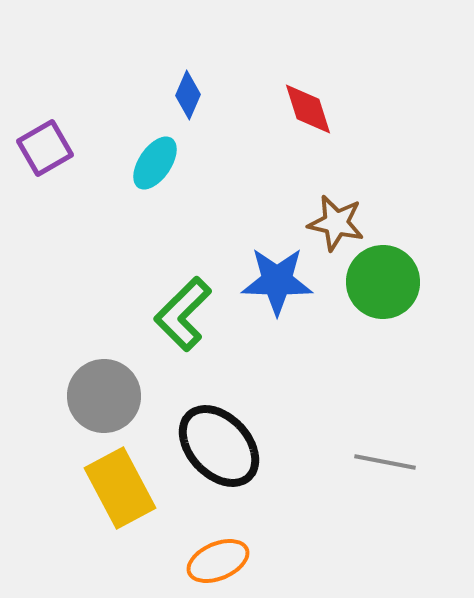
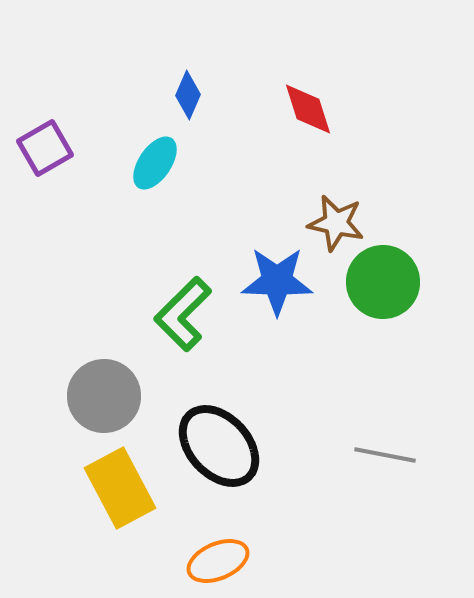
gray line: moved 7 px up
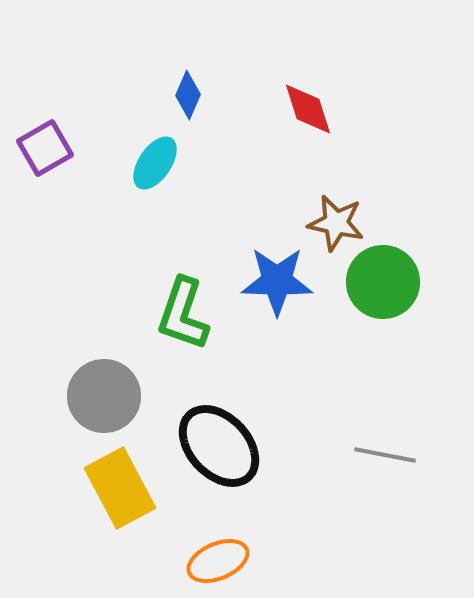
green L-shape: rotated 26 degrees counterclockwise
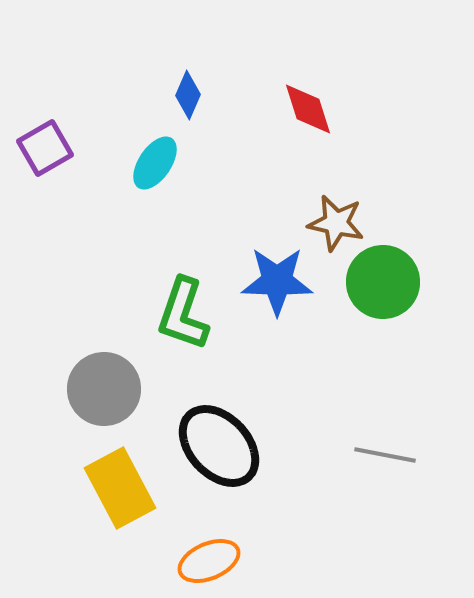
gray circle: moved 7 px up
orange ellipse: moved 9 px left
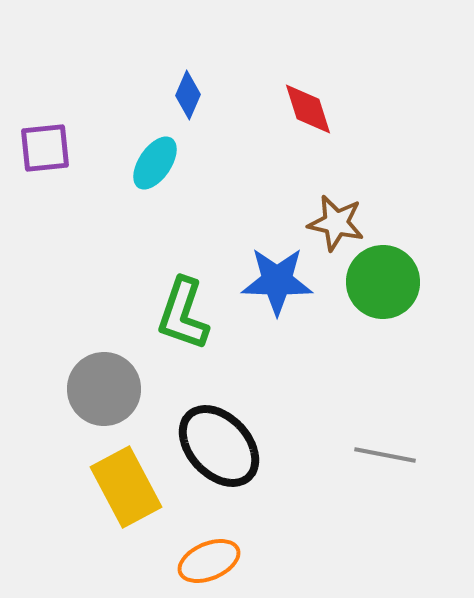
purple square: rotated 24 degrees clockwise
yellow rectangle: moved 6 px right, 1 px up
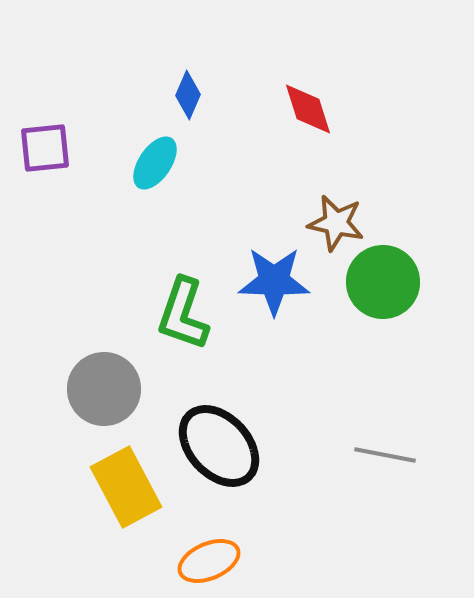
blue star: moved 3 px left
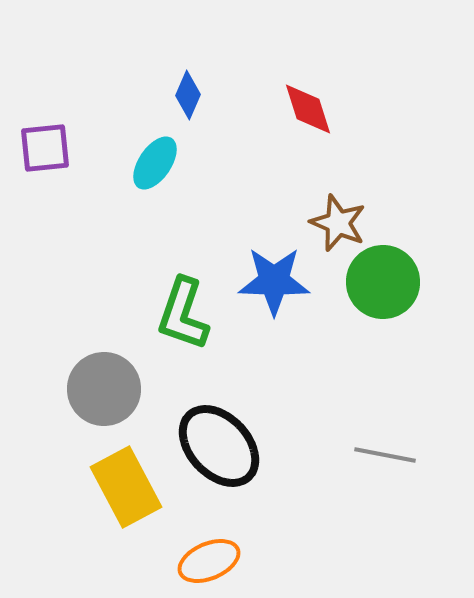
brown star: moved 2 px right; rotated 10 degrees clockwise
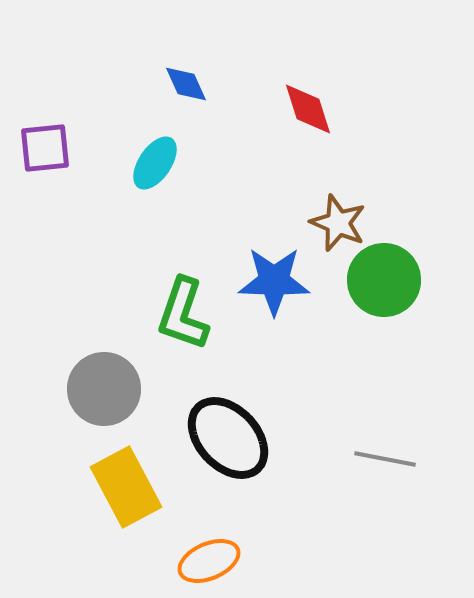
blue diamond: moved 2 px left, 11 px up; rotated 48 degrees counterclockwise
green circle: moved 1 px right, 2 px up
black ellipse: moved 9 px right, 8 px up
gray line: moved 4 px down
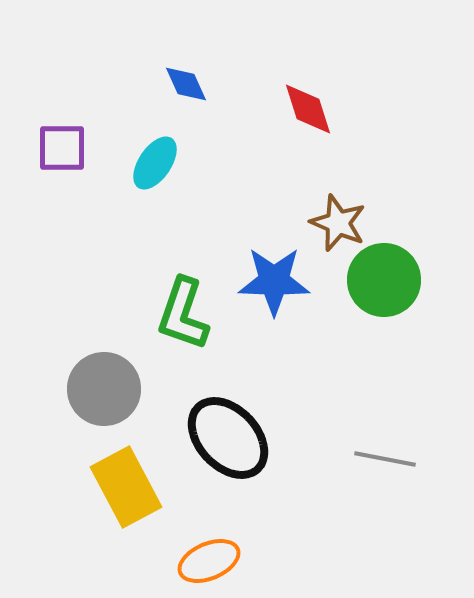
purple square: moved 17 px right; rotated 6 degrees clockwise
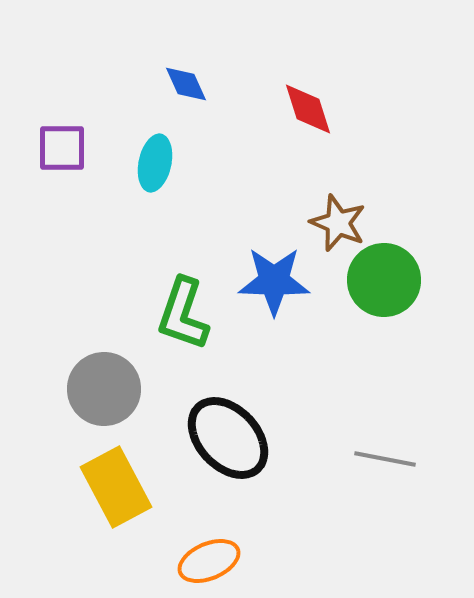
cyan ellipse: rotated 22 degrees counterclockwise
yellow rectangle: moved 10 px left
